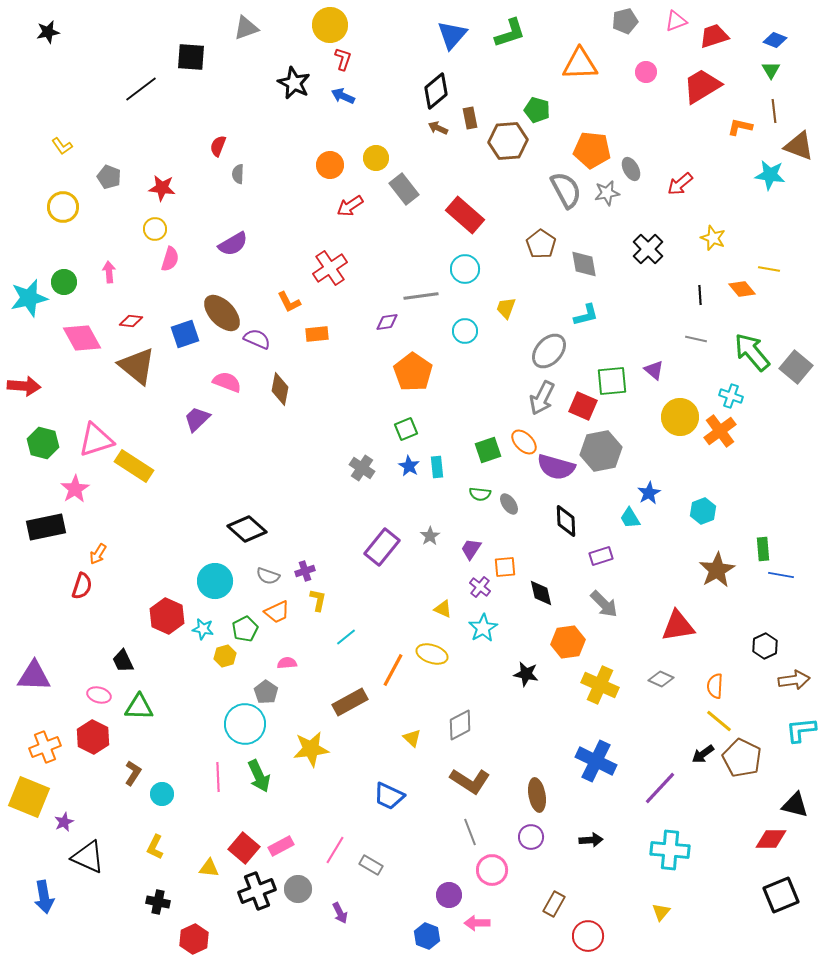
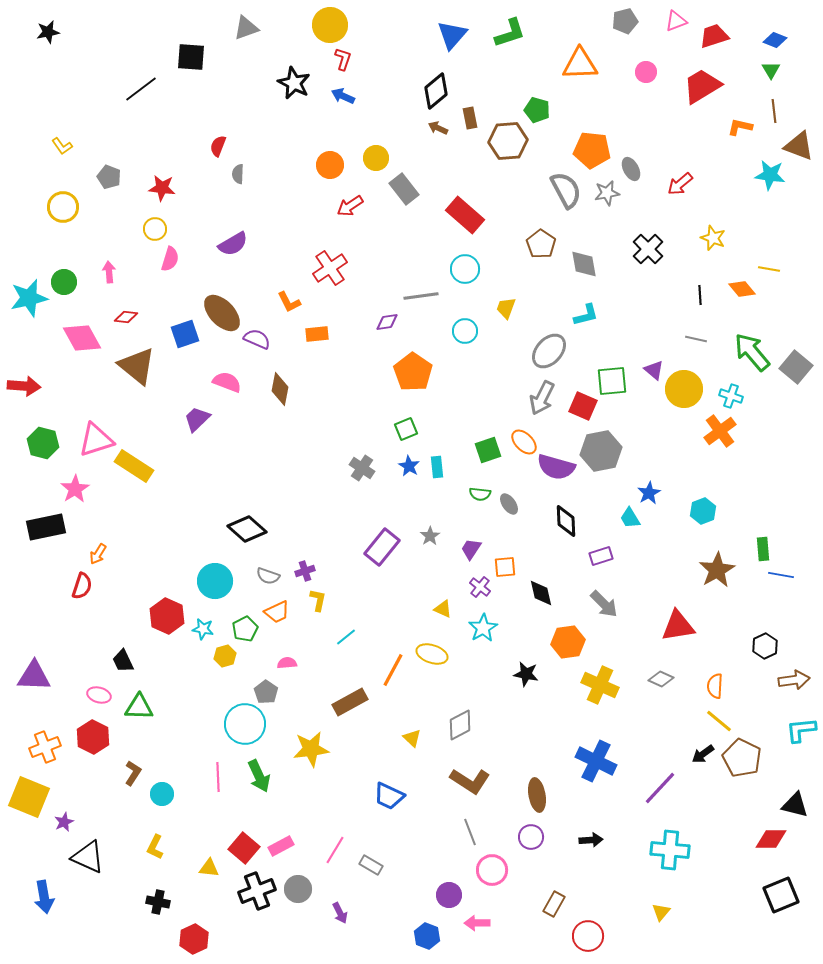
red diamond at (131, 321): moved 5 px left, 4 px up
yellow circle at (680, 417): moved 4 px right, 28 px up
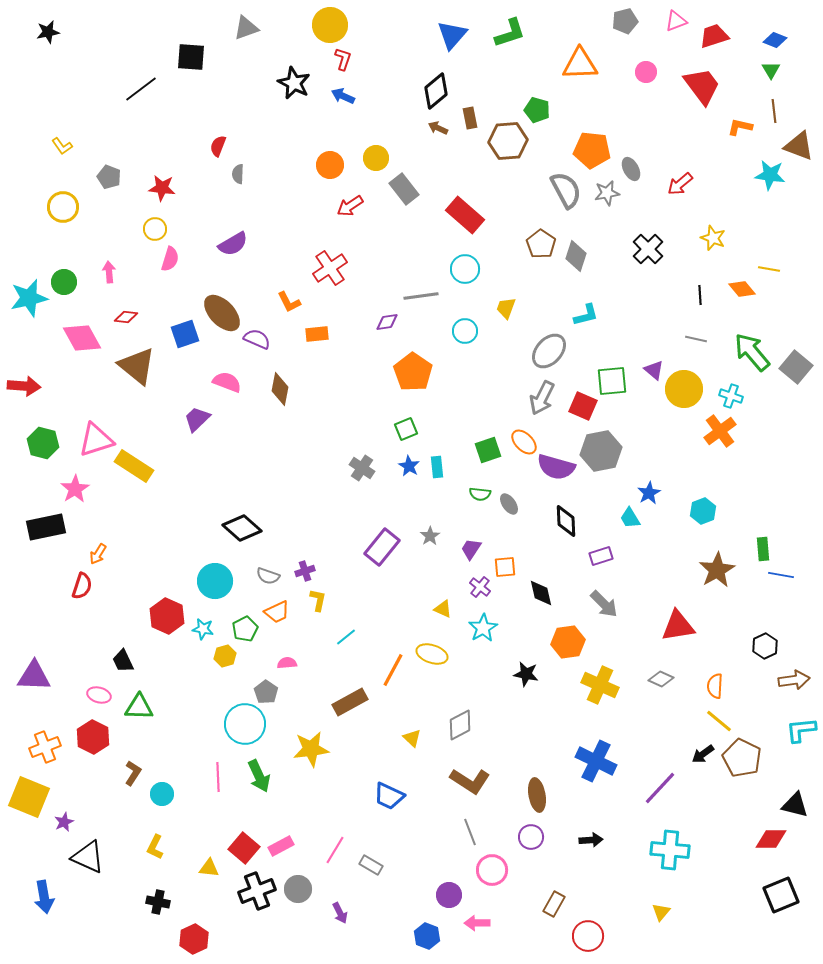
red trapezoid at (702, 86): rotated 84 degrees clockwise
gray diamond at (584, 264): moved 8 px left, 8 px up; rotated 28 degrees clockwise
black diamond at (247, 529): moved 5 px left, 1 px up
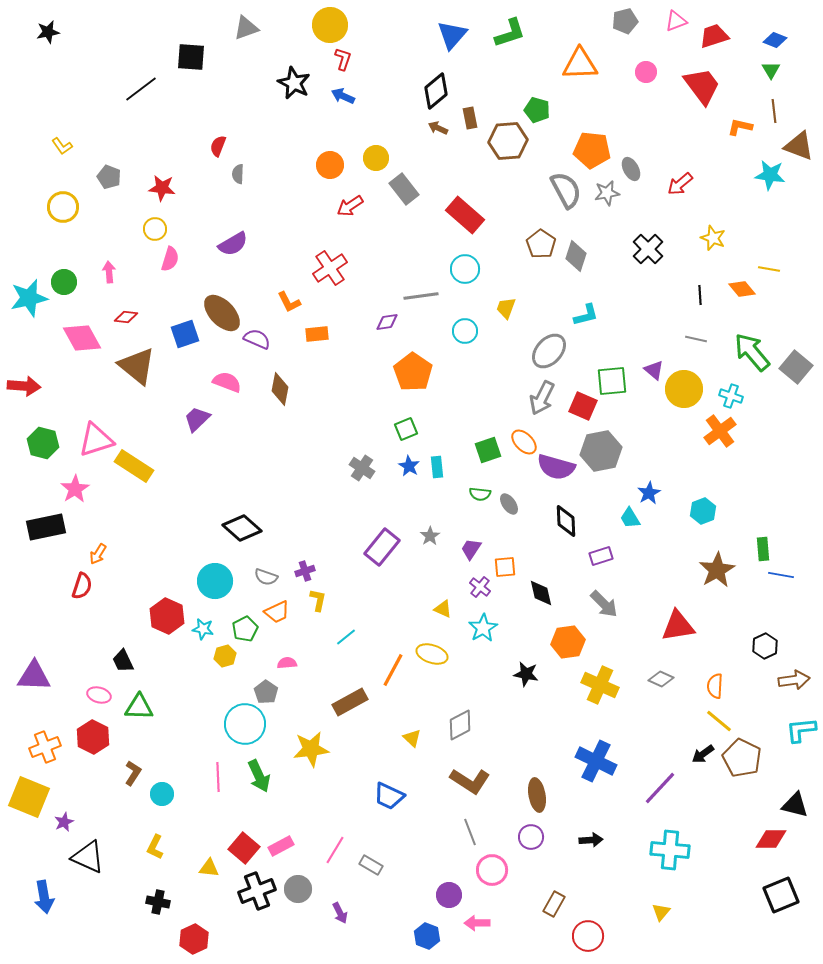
gray semicircle at (268, 576): moved 2 px left, 1 px down
